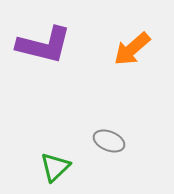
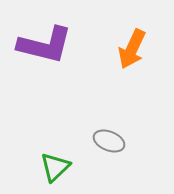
purple L-shape: moved 1 px right
orange arrow: rotated 24 degrees counterclockwise
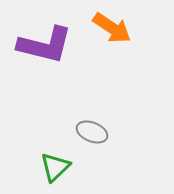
orange arrow: moved 20 px left, 21 px up; rotated 81 degrees counterclockwise
gray ellipse: moved 17 px left, 9 px up
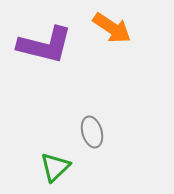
gray ellipse: rotated 52 degrees clockwise
